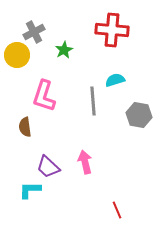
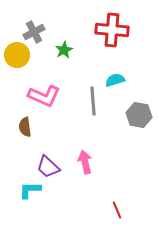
pink L-shape: rotated 84 degrees counterclockwise
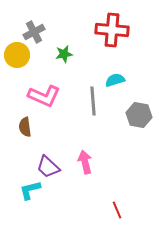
green star: moved 4 px down; rotated 18 degrees clockwise
cyan L-shape: rotated 15 degrees counterclockwise
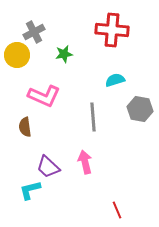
gray line: moved 16 px down
gray hexagon: moved 1 px right, 6 px up
